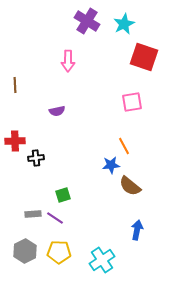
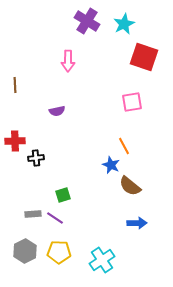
blue star: rotated 30 degrees clockwise
blue arrow: moved 7 px up; rotated 78 degrees clockwise
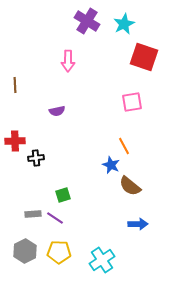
blue arrow: moved 1 px right, 1 px down
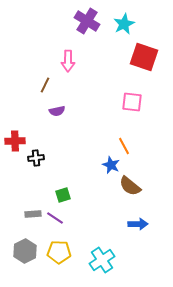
brown line: moved 30 px right; rotated 28 degrees clockwise
pink square: rotated 15 degrees clockwise
